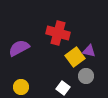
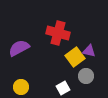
white square: rotated 24 degrees clockwise
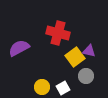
yellow circle: moved 21 px right
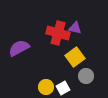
purple triangle: moved 14 px left, 23 px up
yellow circle: moved 4 px right
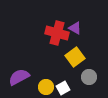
purple triangle: rotated 16 degrees clockwise
red cross: moved 1 px left
purple semicircle: moved 29 px down
gray circle: moved 3 px right, 1 px down
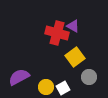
purple triangle: moved 2 px left, 2 px up
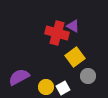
gray circle: moved 1 px left, 1 px up
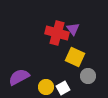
purple triangle: moved 3 px down; rotated 24 degrees clockwise
yellow square: rotated 30 degrees counterclockwise
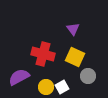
red cross: moved 14 px left, 21 px down
white square: moved 1 px left, 1 px up
